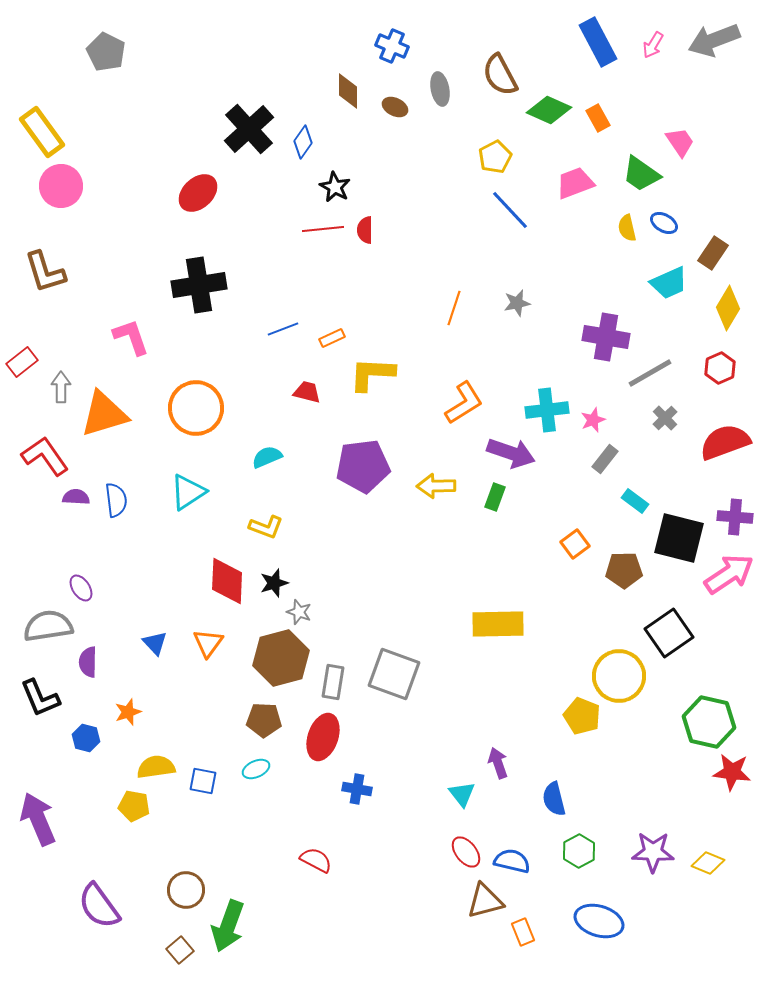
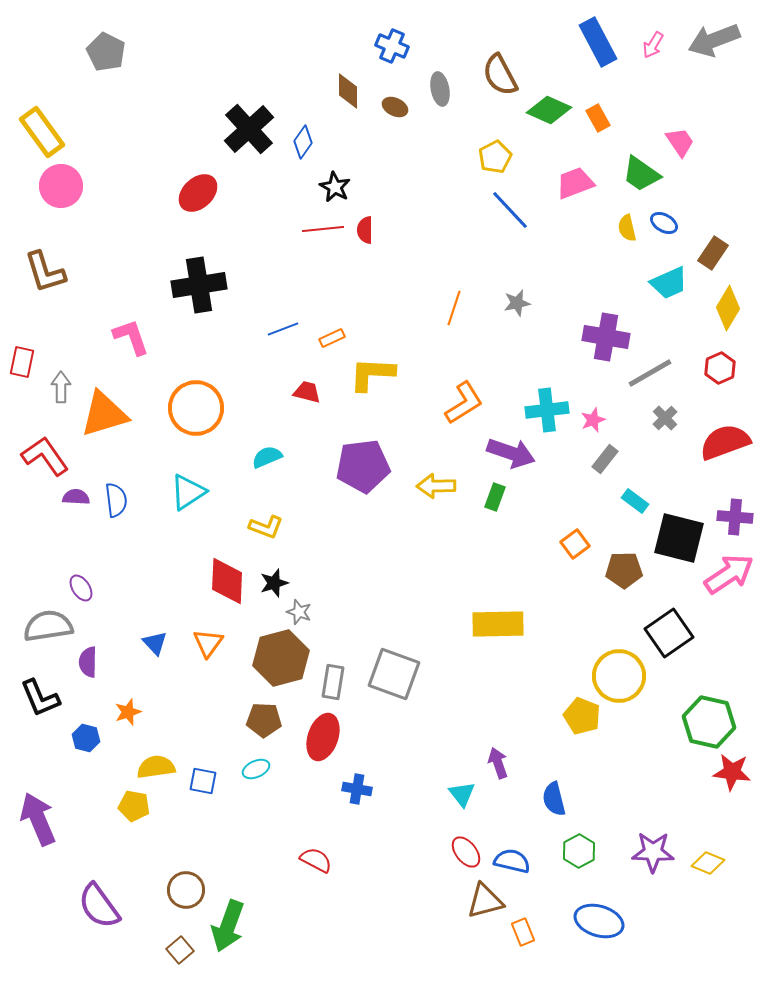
red rectangle at (22, 362): rotated 40 degrees counterclockwise
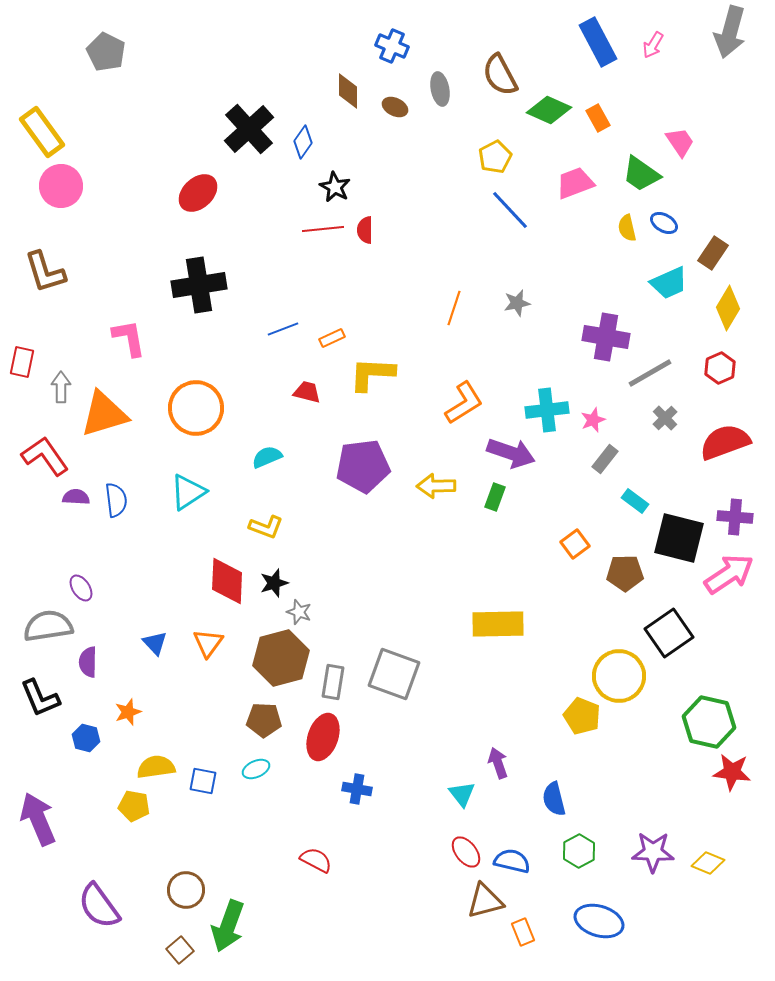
gray arrow at (714, 40): moved 16 px right, 8 px up; rotated 54 degrees counterclockwise
pink L-shape at (131, 337): moved 2 px left, 1 px down; rotated 9 degrees clockwise
brown pentagon at (624, 570): moved 1 px right, 3 px down
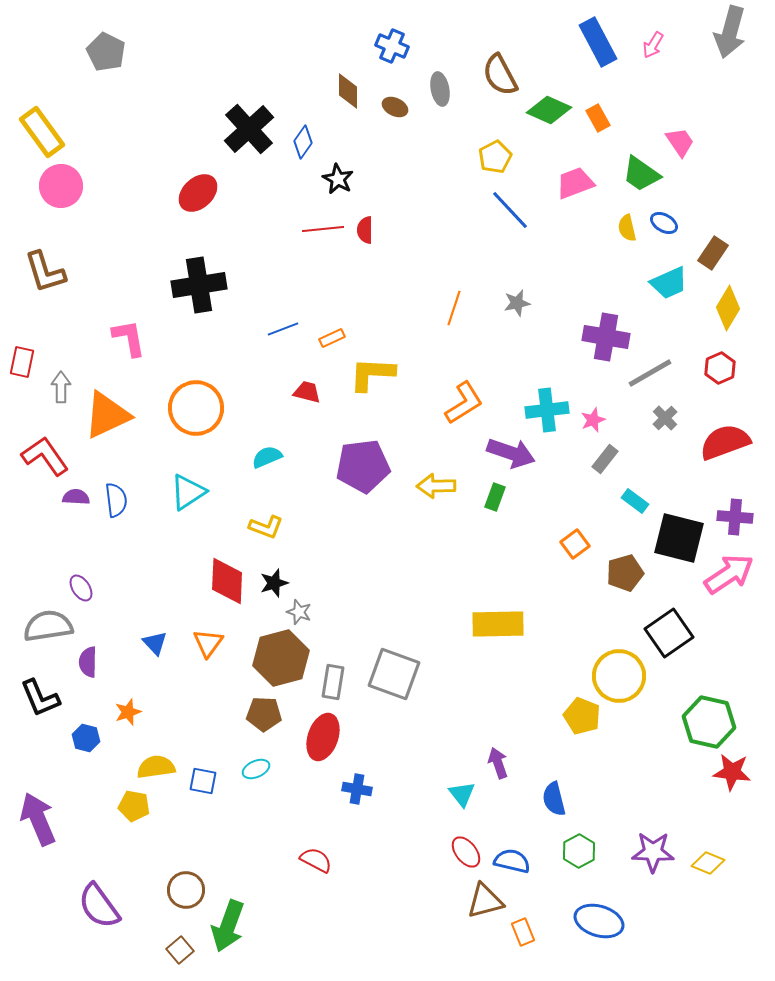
black star at (335, 187): moved 3 px right, 8 px up
orange triangle at (104, 414): moved 3 px right, 1 px down; rotated 8 degrees counterclockwise
brown pentagon at (625, 573): rotated 15 degrees counterclockwise
brown pentagon at (264, 720): moved 6 px up
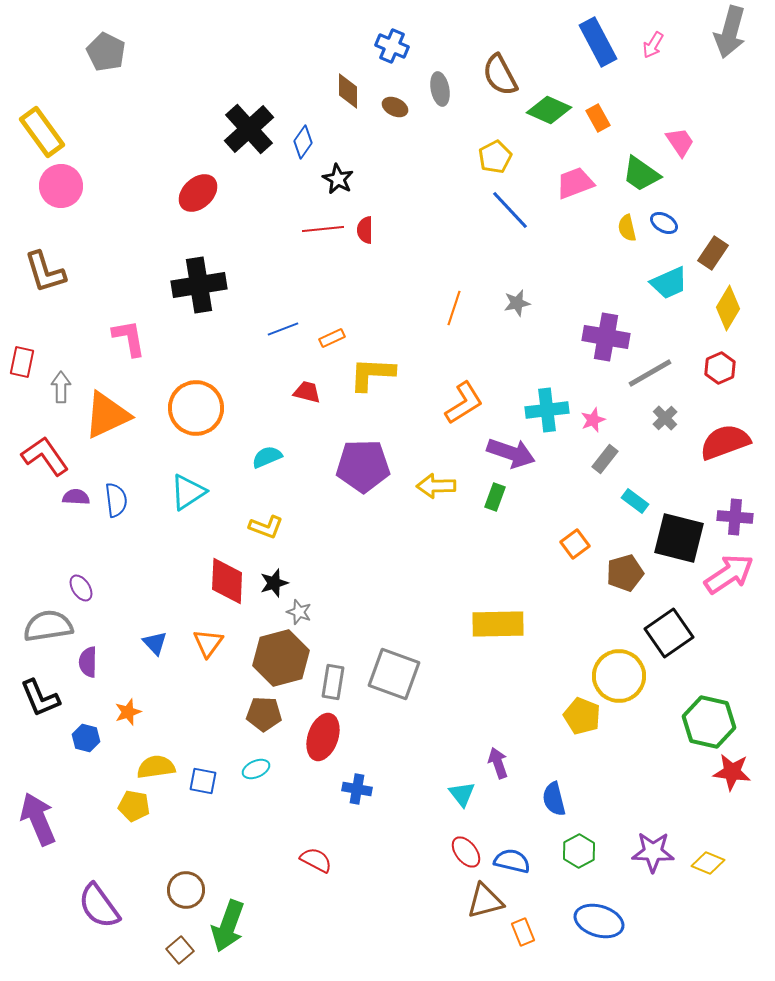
purple pentagon at (363, 466): rotated 6 degrees clockwise
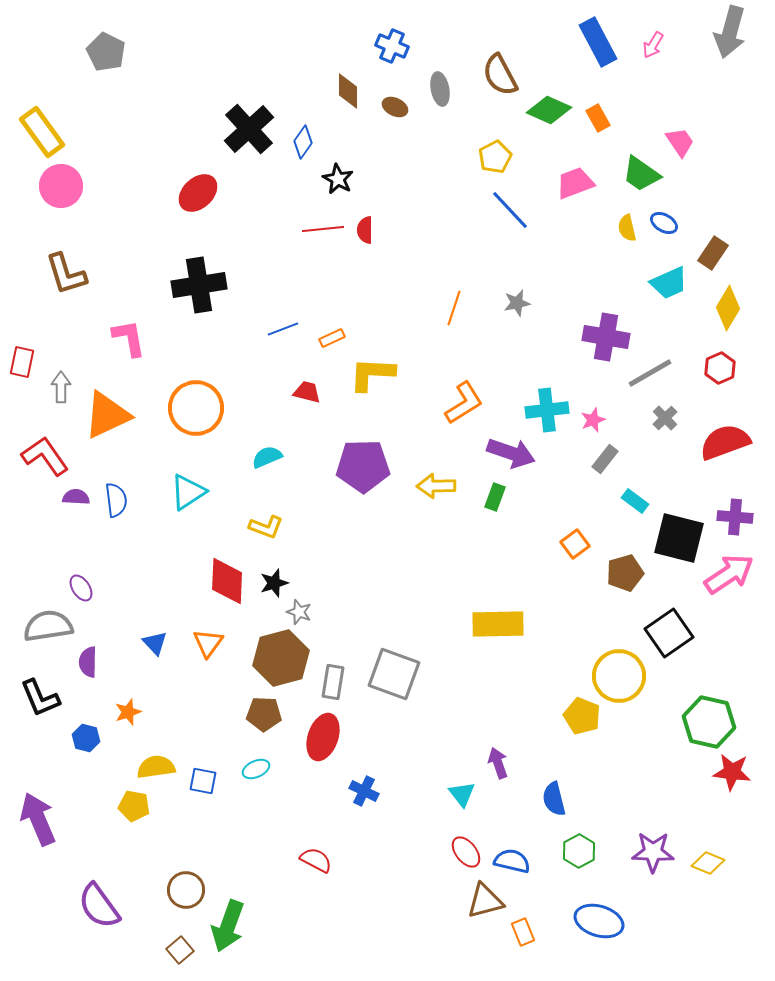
brown L-shape at (45, 272): moved 21 px right, 2 px down
blue cross at (357, 789): moved 7 px right, 2 px down; rotated 16 degrees clockwise
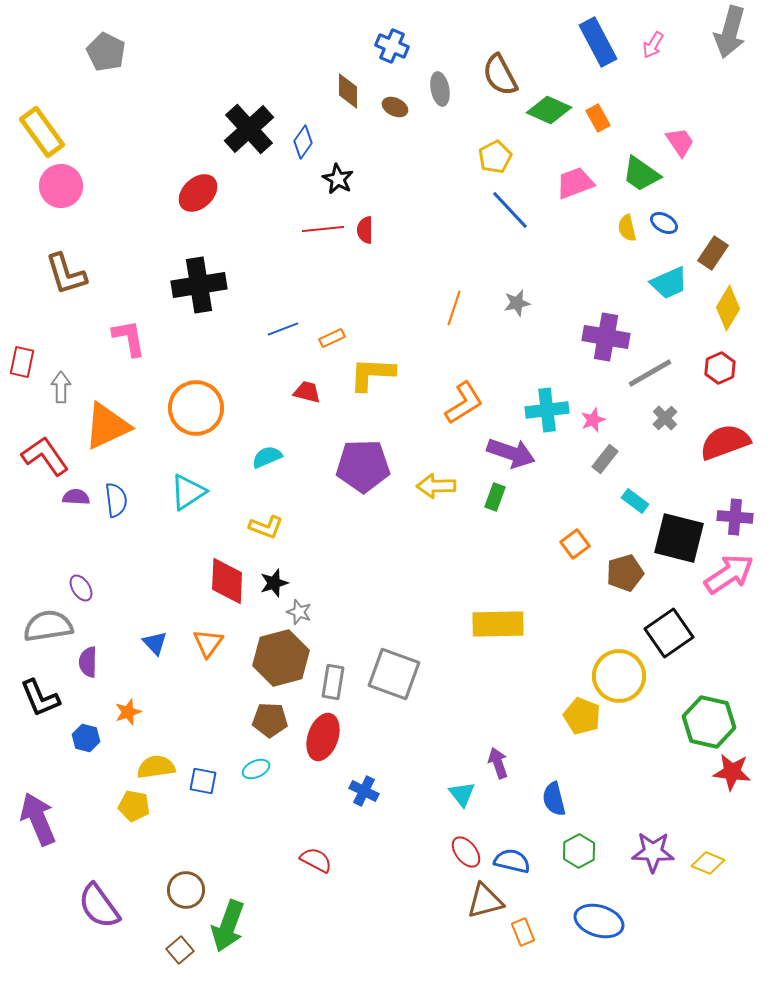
orange triangle at (107, 415): moved 11 px down
brown pentagon at (264, 714): moved 6 px right, 6 px down
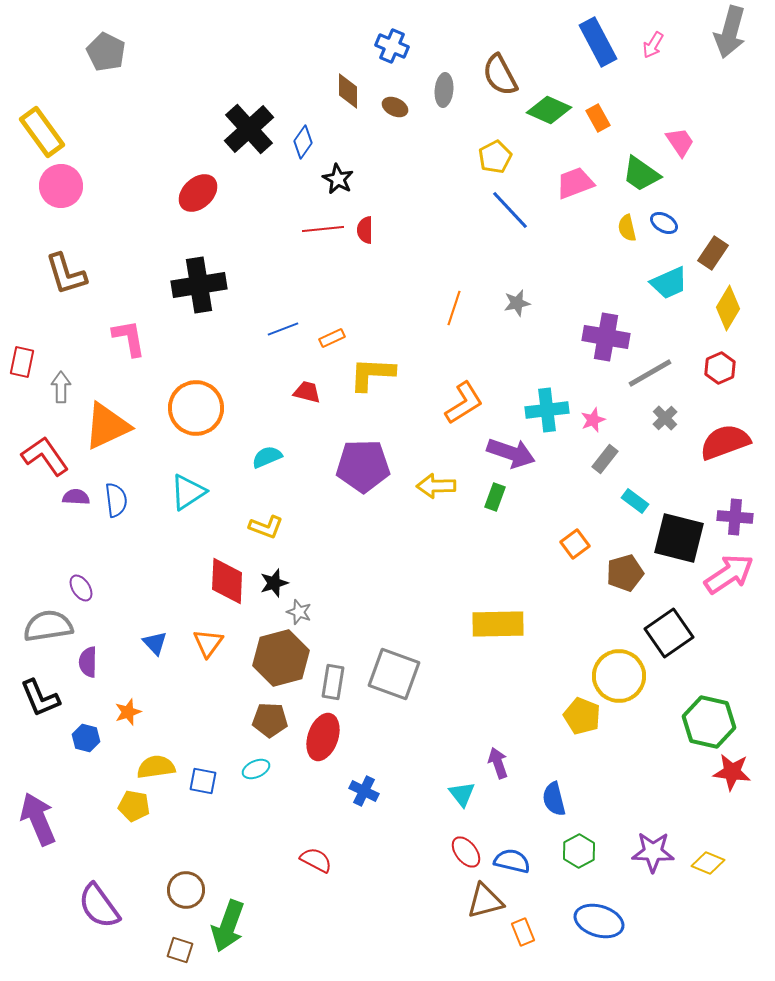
gray ellipse at (440, 89): moved 4 px right, 1 px down; rotated 16 degrees clockwise
brown square at (180, 950): rotated 32 degrees counterclockwise
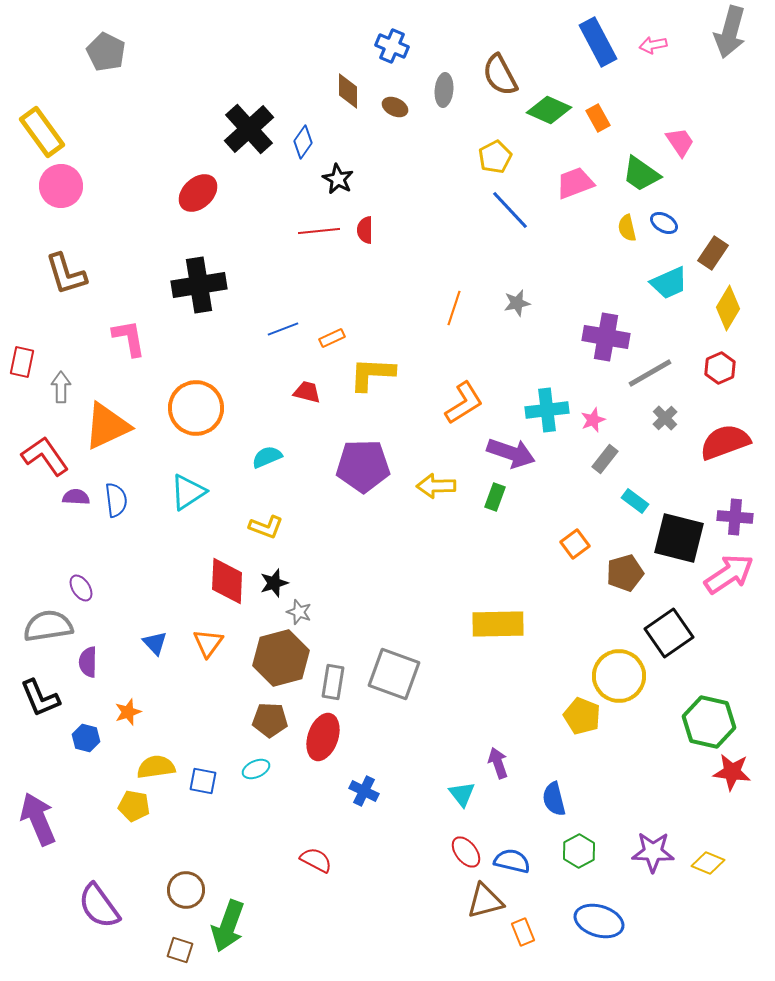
pink arrow at (653, 45): rotated 48 degrees clockwise
red line at (323, 229): moved 4 px left, 2 px down
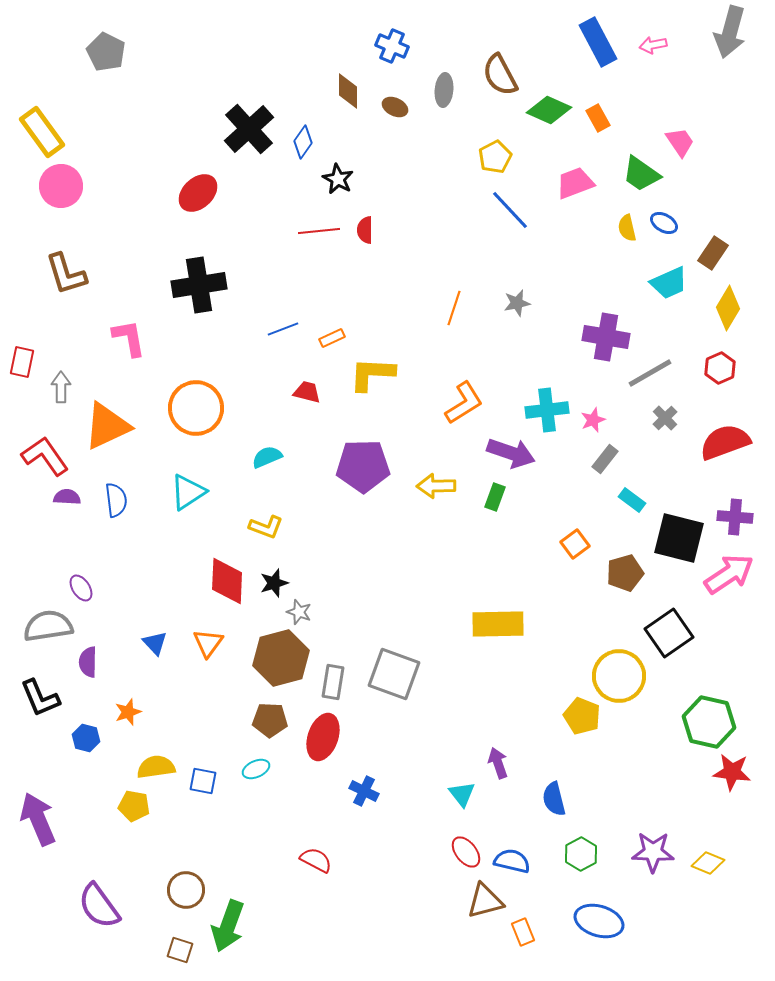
purple semicircle at (76, 497): moved 9 px left
cyan rectangle at (635, 501): moved 3 px left, 1 px up
green hexagon at (579, 851): moved 2 px right, 3 px down
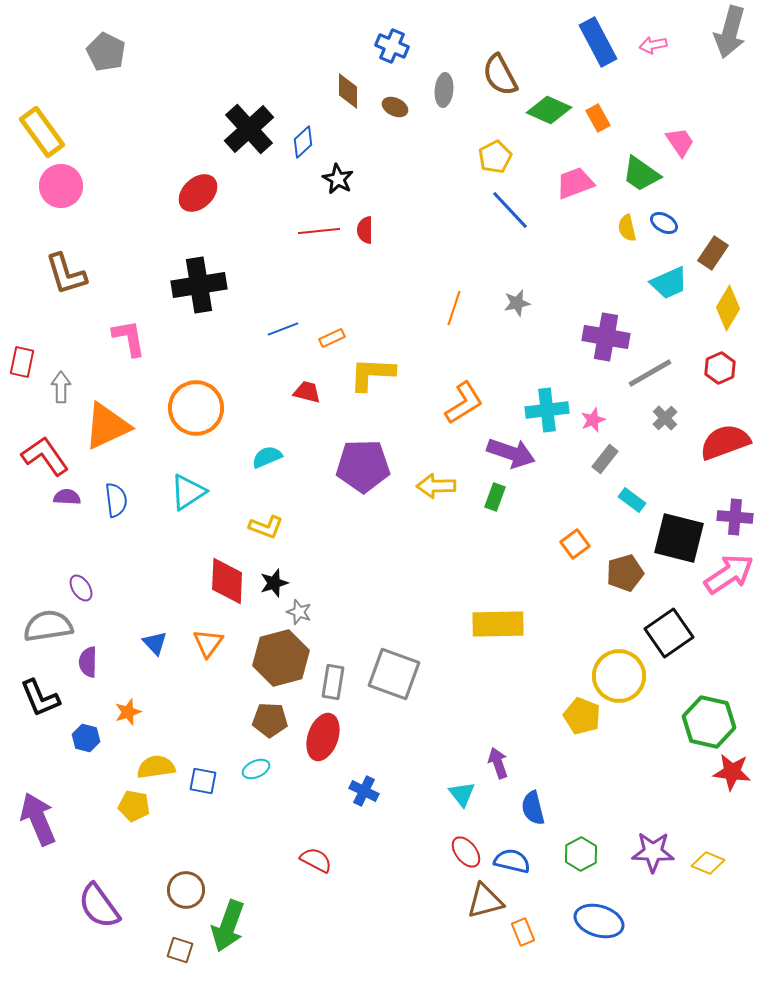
blue diamond at (303, 142): rotated 12 degrees clockwise
blue semicircle at (554, 799): moved 21 px left, 9 px down
